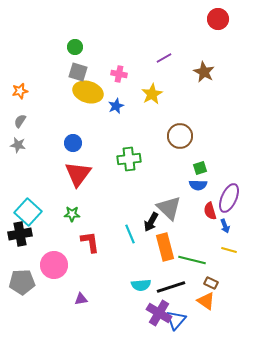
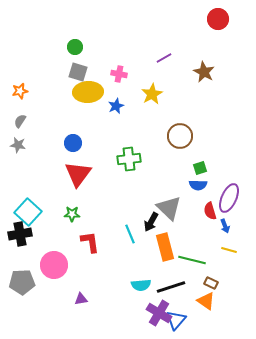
yellow ellipse: rotated 20 degrees counterclockwise
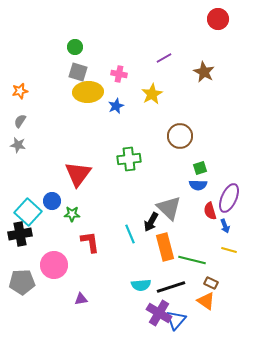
blue circle: moved 21 px left, 58 px down
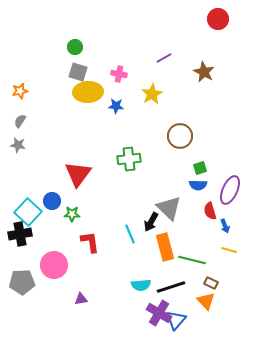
blue star: rotated 28 degrees clockwise
purple ellipse: moved 1 px right, 8 px up
orange triangle: rotated 12 degrees clockwise
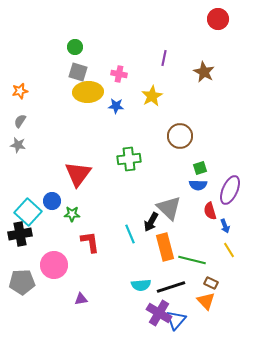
purple line: rotated 49 degrees counterclockwise
yellow star: moved 2 px down
yellow line: rotated 42 degrees clockwise
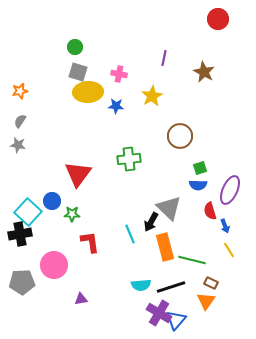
orange triangle: rotated 18 degrees clockwise
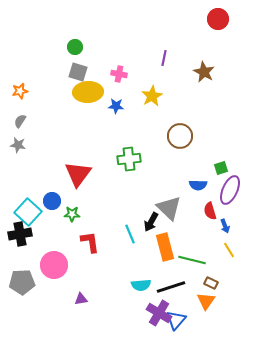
green square: moved 21 px right
